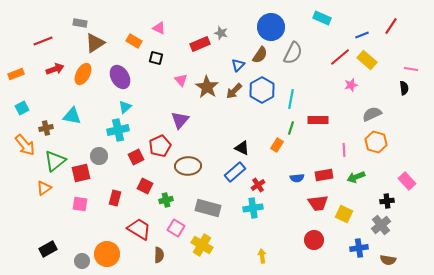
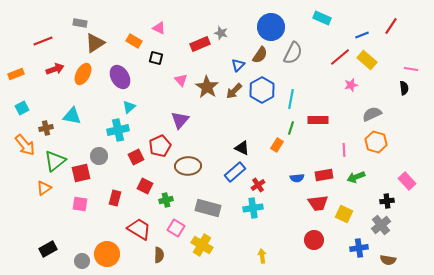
cyan triangle at (125, 107): moved 4 px right
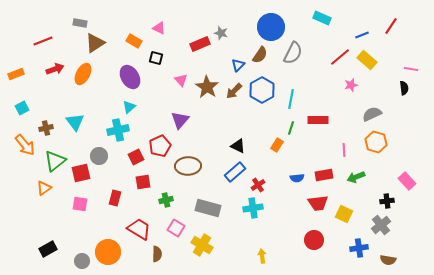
purple ellipse at (120, 77): moved 10 px right
cyan triangle at (72, 116): moved 3 px right, 6 px down; rotated 42 degrees clockwise
black triangle at (242, 148): moved 4 px left, 2 px up
red square at (145, 186): moved 2 px left, 4 px up; rotated 35 degrees counterclockwise
orange circle at (107, 254): moved 1 px right, 2 px up
brown semicircle at (159, 255): moved 2 px left, 1 px up
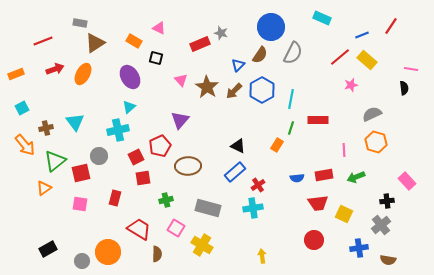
red square at (143, 182): moved 4 px up
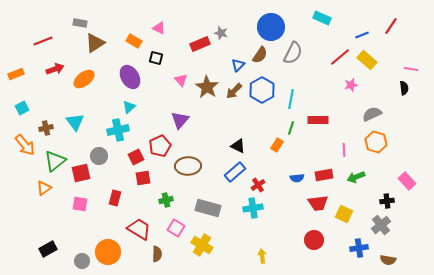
orange ellipse at (83, 74): moved 1 px right, 5 px down; rotated 25 degrees clockwise
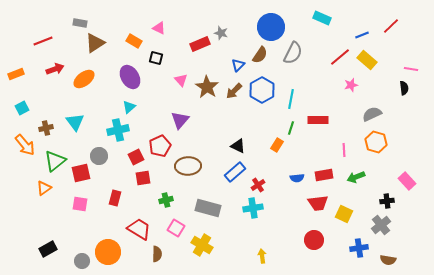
red line at (391, 26): rotated 12 degrees clockwise
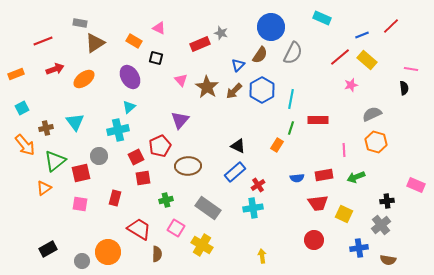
pink rectangle at (407, 181): moved 9 px right, 4 px down; rotated 24 degrees counterclockwise
gray rectangle at (208, 208): rotated 20 degrees clockwise
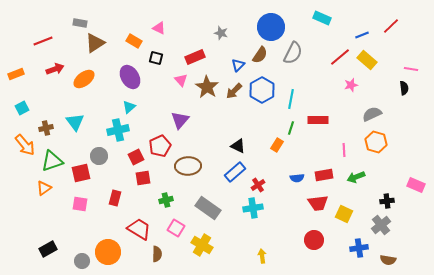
red rectangle at (200, 44): moved 5 px left, 13 px down
green triangle at (55, 161): moved 3 px left; rotated 20 degrees clockwise
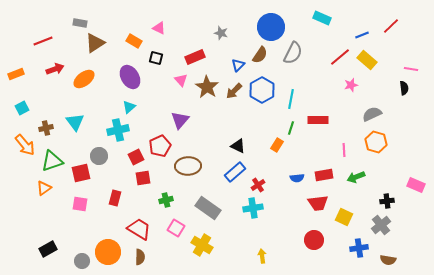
yellow square at (344, 214): moved 3 px down
brown semicircle at (157, 254): moved 17 px left, 3 px down
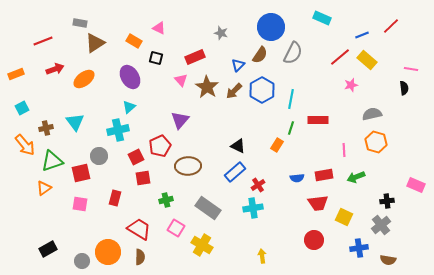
gray semicircle at (372, 114): rotated 12 degrees clockwise
